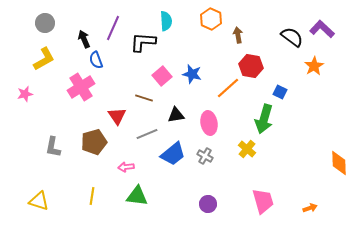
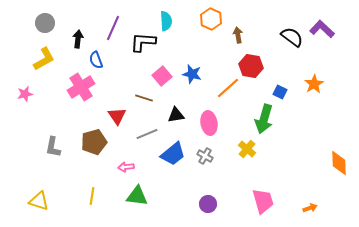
black arrow: moved 6 px left; rotated 30 degrees clockwise
orange star: moved 18 px down
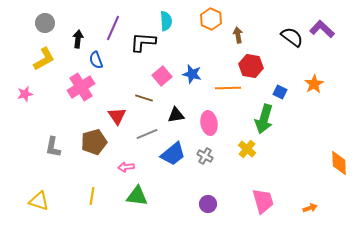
orange line: rotated 40 degrees clockwise
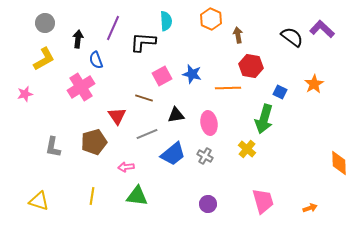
pink square: rotated 12 degrees clockwise
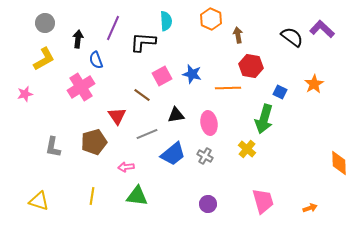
brown line: moved 2 px left, 3 px up; rotated 18 degrees clockwise
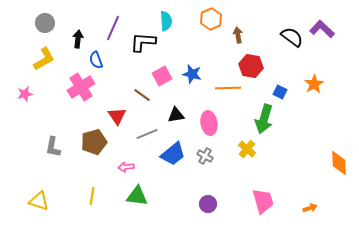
orange hexagon: rotated 10 degrees clockwise
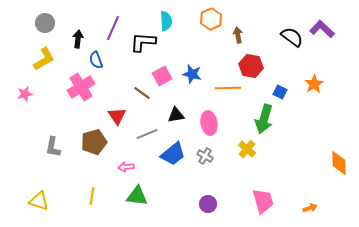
brown line: moved 2 px up
